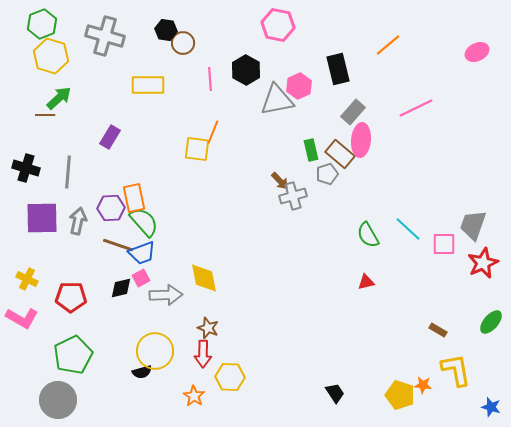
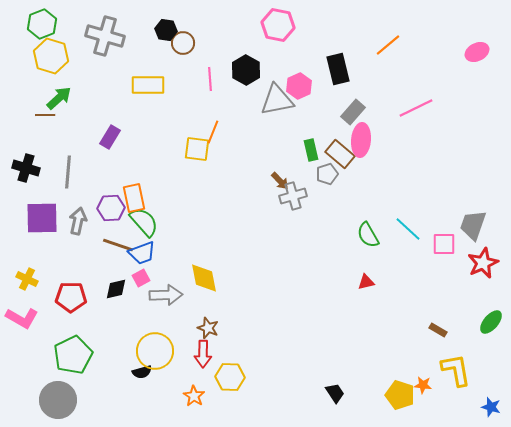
black diamond at (121, 288): moved 5 px left, 1 px down
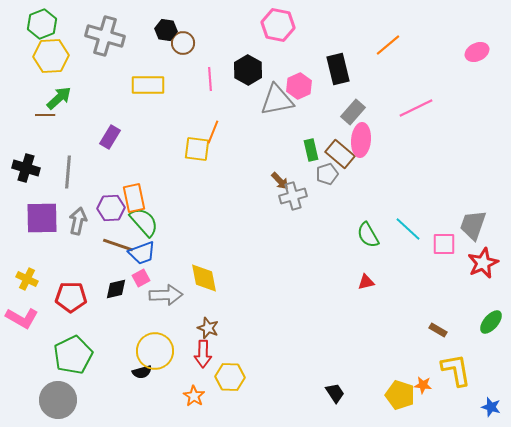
yellow hexagon at (51, 56): rotated 20 degrees counterclockwise
black hexagon at (246, 70): moved 2 px right
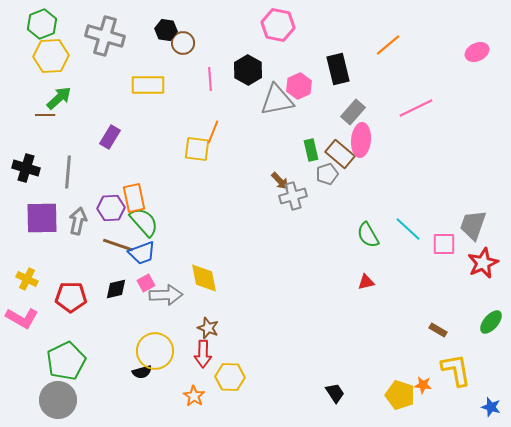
pink square at (141, 278): moved 5 px right, 5 px down
green pentagon at (73, 355): moved 7 px left, 6 px down
